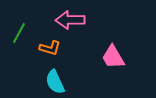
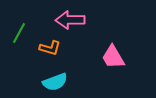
cyan semicircle: rotated 85 degrees counterclockwise
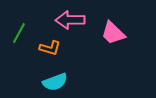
pink trapezoid: moved 24 px up; rotated 16 degrees counterclockwise
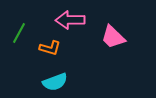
pink trapezoid: moved 4 px down
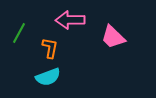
orange L-shape: rotated 95 degrees counterclockwise
cyan semicircle: moved 7 px left, 5 px up
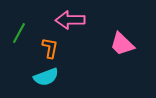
pink trapezoid: moved 9 px right, 7 px down
cyan semicircle: moved 2 px left
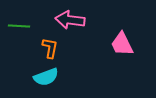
pink arrow: rotated 8 degrees clockwise
green line: moved 7 px up; rotated 65 degrees clockwise
pink trapezoid: rotated 20 degrees clockwise
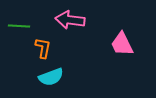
orange L-shape: moved 7 px left
cyan semicircle: moved 5 px right
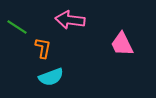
green line: moved 2 px left, 1 px down; rotated 30 degrees clockwise
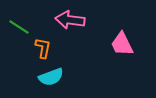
green line: moved 2 px right
